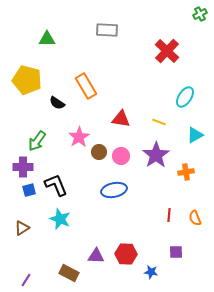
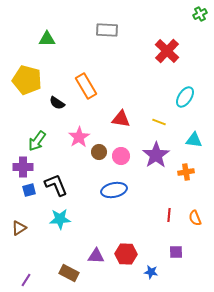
cyan triangle: moved 1 px left, 5 px down; rotated 36 degrees clockwise
cyan star: rotated 25 degrees counterclockwise
brown triangle: moved 3 px left
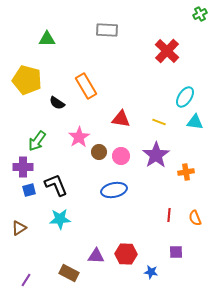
cyan triangle: moved 1 px right, 18 px up
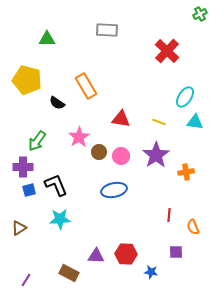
orange semicircle: moved 2 px left, 9 px down
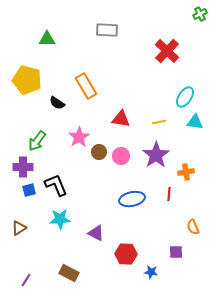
yellow line: rotated 32 degrees counterclockwise
blue ellipse: moved 18 px right, 9 px down
red line: moved 21 px up
purple triangle: moved 23 px up; rotated 24 degrees clockwise
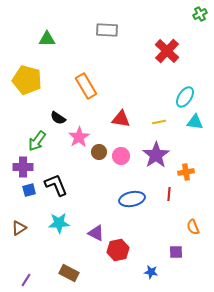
black semicircle: moved 1 px right, 15 px down
cyan star: moved 1 px left, 4 px down
red hexagon: moved 8 px left, 4 px up; rotated 15 degrees counterclockwise
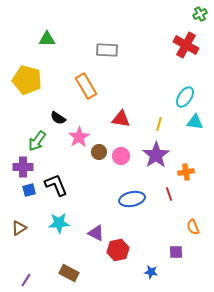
gray rectangle: moved 20 px down
red cross: moved 19 px right, 6 px up; rotated 15 degrees counterclockwise
yellow line: moved 2 px down; rotated 64 degrees counterclockwise
red line: rotated 24 degrees counterclockwise
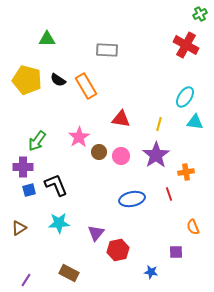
black semicircle: moved 38 px up
purple triangle: rotated 42 degrees clockwise
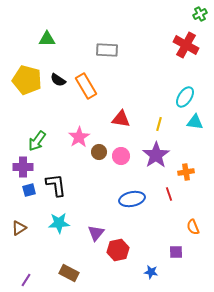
black L-shape: rotated 15 degrees clockwise
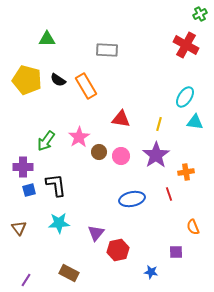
green arrow: moved 9 px right
brown triangle: rotated 35 degrees counterclockwise
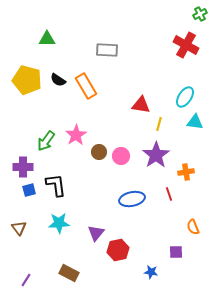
red triangle: moved 20 px right, 14 px up
pink star: moved 3 px left, 2 px up
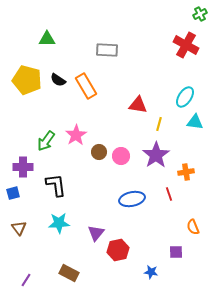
red triangle: moved 3 px left
blue square: moved 16 px left, 3 px down
